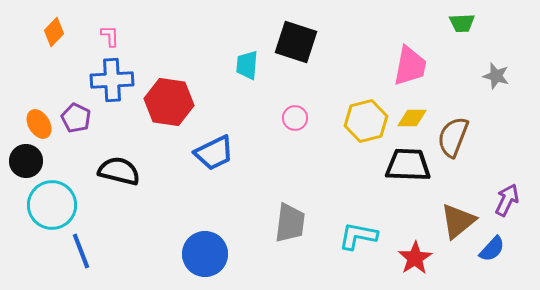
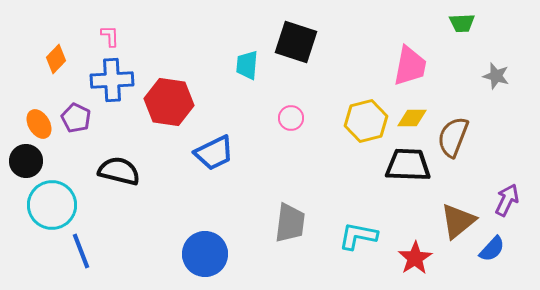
orange diamond: moved 2 px right, 27 px down
pink circle: moved 4 px left
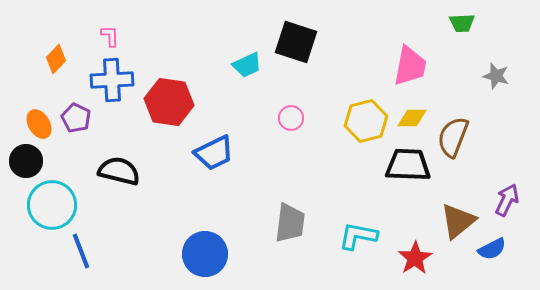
cyan trapezoid: rotated 120 degrees counterclockwise
blue semicircle: rotated 20 degrees clockwise
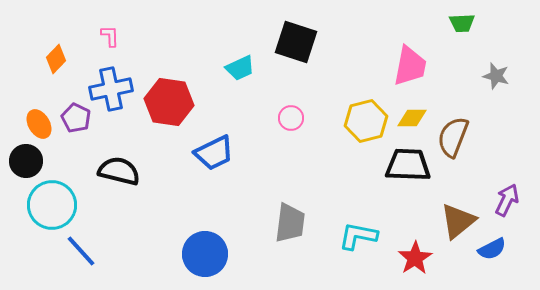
cyan trapezoid: moved 7 px left, 3 px down
blue cross: moved 1 px left, 9 px down; rotated 9 degrees counterclockwise
blue line: rotated 21 degrees counterclockwise
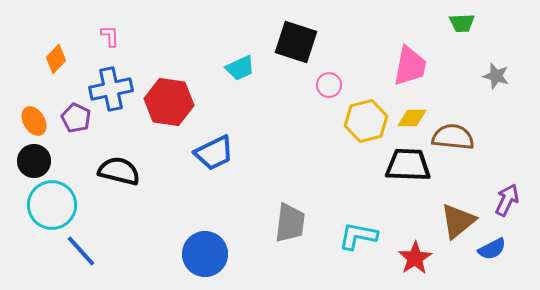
pink circle: moved 38 px right, 33 px up
orange ellipse: moved 5 px left, 3 px up
brown semicircle: rotated 75 degrees clockwise
black circle: moved 8 px right
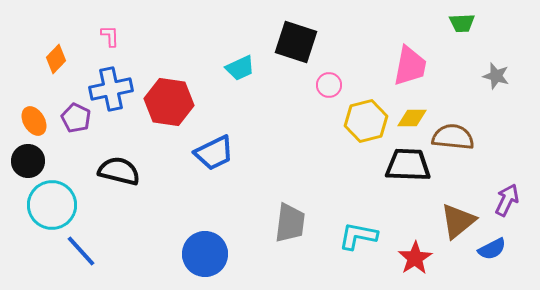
black circle: moved 6 px left
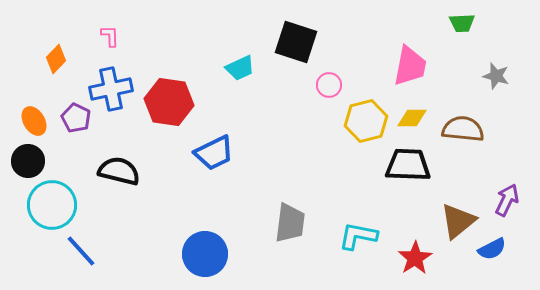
brown semicircle: moved 10 px right, 8 px up
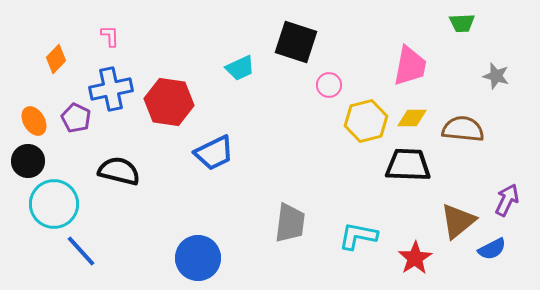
cyan circle: moved 2 px right, 1 px up
blue circle: moved 7 px left, 4 px down
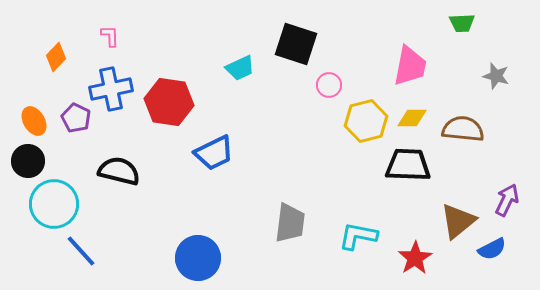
black square: moved 2 px down
orange diamond: moved 2 px up
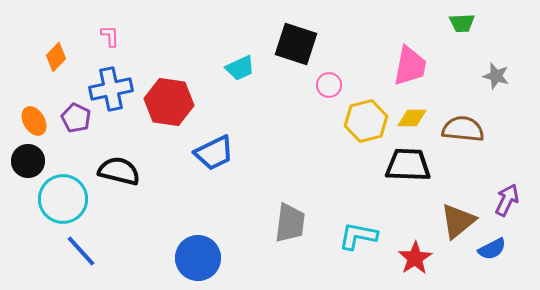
cyan circle: moved 9 px right, 5 px up
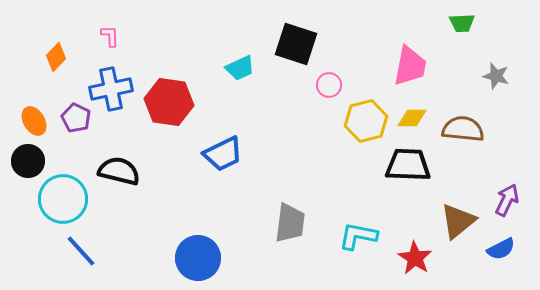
blue trapezoid: moved 9 px right, 1 px down
blue semicircle: moved 9 px right
red star: rotated 8 degrees counterclockwise
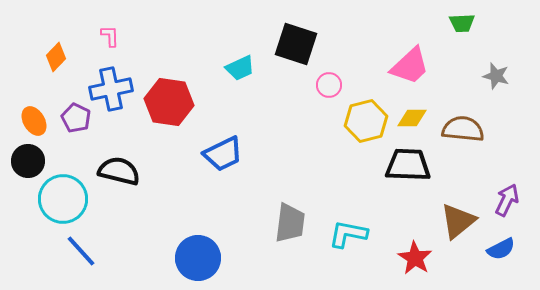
pink trapezoid: rotated 36 degrees clockwise
cyan L-shape: moved 10 px left, 2 px up
